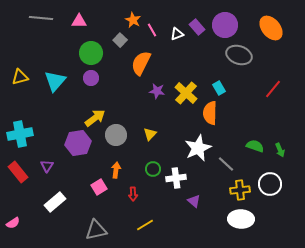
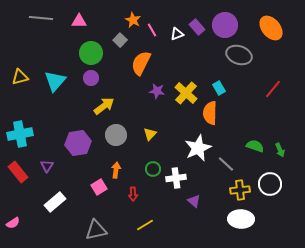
yellow arrow at (95, 118): moved 9 px right, 12 px up
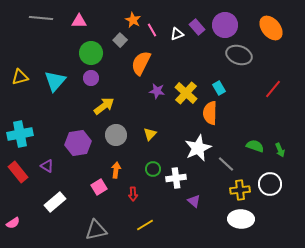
purple triangle at (47, 166): rotated 32 degrees counterclockwise
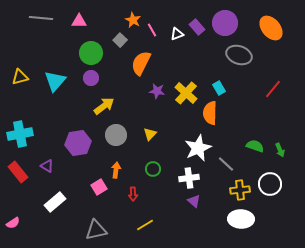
purple circle at (225, 25): moved 2 px up
white cross at (176, 178): moved 13 px right
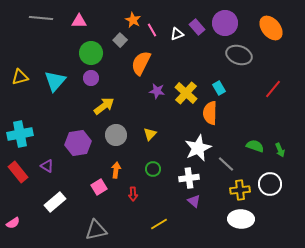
yellow line at (145, 225): moved 14 px right, 1 px up
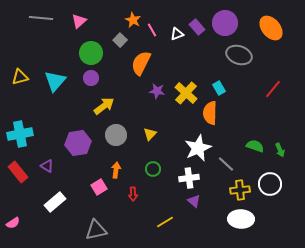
pink triangle at (79, 21): rotated 42 degrees counterclockwise
yellow line at (159, 224): moved 6 px right, 2 px up
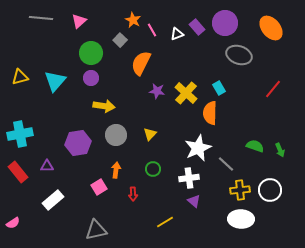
yellow arrow at (104, 106): rotated 45 degrees clockwise
purple triangle at (47, 166): rotated 32 degrees counterclockwise
white circle at (270, 184): moved 6 px down
white rectangle at (55, 202): moved 2 px left, 2 px up
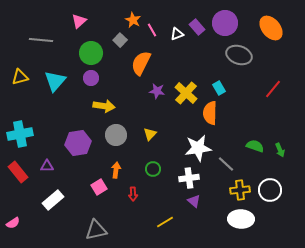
gray line at (41, 18): moved 22 px down
white star at (198, 148): rotated 16 degrees clockwise
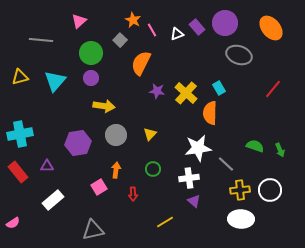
gray triangle at (96, 230): moved 3 px left
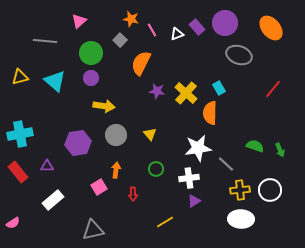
orange star at (133, 20): moved 2 px left, 1 px up; rotated 14 degrees counterclockwise
gray line at (41, 40): moved 4 px right, 1 px down
cyan triangle at (55, 81): rotated 30 degrees counterclockwise
yellow triangle at (150, 134): rotated 24 degrees counterclockwise
green circle at (153, 169): moved 3 px right
purple triangle at (194, 201): rotated 48 degrees clockwise
